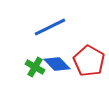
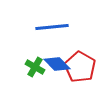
blue line: moved 2 px right; rotated 20 degrees clockwise
red pentagon: moved 9 px left, 6 px down
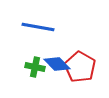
blue line: moved 14 px left; rotated 16 degrees clockwise
green cross: rotated 18 degrees counterclockwise
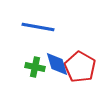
blue diamond: rotated 28 degrees clockwise
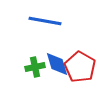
blue line: moved 7 px right, 6 px up
green cross: rotated 24 degrees counterclockwise
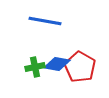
blue diamond: rotated 64 degrees counterclockwise
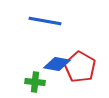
green cross: moved 15 px down; rotated 18 degrees clockwise
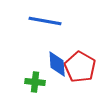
blue diamond: rotated 76 degrees clockwise
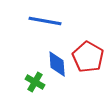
red pentagon: moved 8 px right, 10 px up
green cross: rotated 24 degrees clockwise
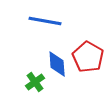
green cross: rotated 24 degrees clockwise
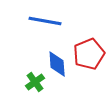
red pentagon: moved 1 px right, 3 px up; rotated 20 degrees clockwise
